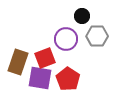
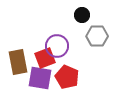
black circle: moved 1 px up
purple circle: moved 9 px left, 7 px down
brown rectangle: rotated 30 degrees counterclockwise
red pentagon: moved 1 px left, 2 px up; rotated 10 degrees counterclockwise
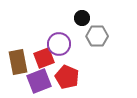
black circle: moved 3 px down
purple circle: moved 2 px right, 2 px up
red square: moved 1 px left
purple square: moved 1 px left, 3 px down; rotated 30 degrees counterclockwise
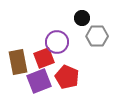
purple circle: moved 2 px left, 2 px up
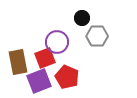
red square: moved 1 px right
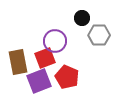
gray hexagon: moved 2 px right, 1 px up
purple circle: moved 2 px left, 1 px up
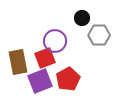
red pentagon: moved 1 px right, 2 px down; rotated 20 degrees clockwise
purple square: moved 1 px right
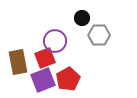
purple square: moved 3 px right, 1 px up
